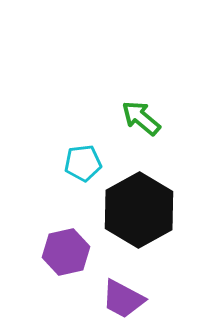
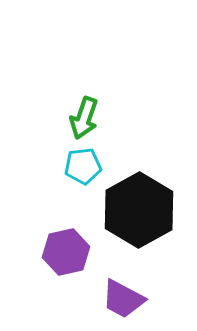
green arrow: moved 57 px left; rotated 111 degrees counterclockwise
cyan pentagon: moved 3 px down
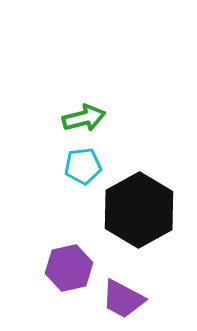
green arrow: rotated 123 degrees counterclockwise
purple hexagon: moved 3 px right, 16 px down
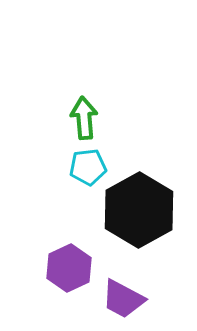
green arrow: rotated 81 degrees counterclockwise
cyan pentagon: moved 5 px right, 1 px down
purple hexagon: rotated 12 degrees counterclockwise
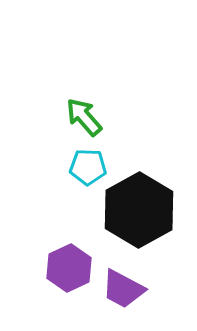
green arrow: moved 1 px up; rotated 36 degrees counterclockwise
cyan pentagon: rotated 9 degrees clockwise
purple trapezoid: moved 10 px up
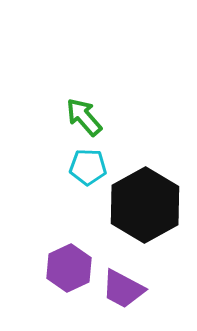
black hexagon: moved 6 px right, 5 px up
